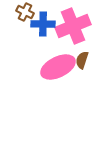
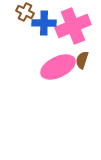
blue cross: moved 1 px right, 1 px up
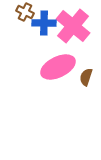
pink cross: rotated 28 degrees counterclockwise
brown semicircle: moved 4 px right, 17 px down
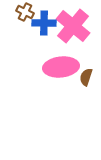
pink ellipse: moved 3 px right; rotated 20 degrees clockwise
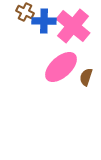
blue cross: moved 2 px up
pink ellipse: rotated 36 degrees counterclockwise
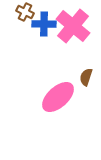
blue cross: moved 3 px down
pink ellipse: moved 3 px left, 30 px down
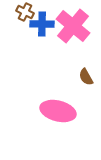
blue cross: moved 2 px left
brown semicircle: rotated 48 degrees counterclockwise
pink ellipse: moved 14 px down; rotated 56 degrees clockwise
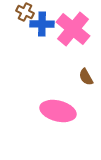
pink cross: moved 3 px down
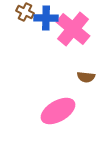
blue cross: moved 4 px right, 6 px up
brown semicircle: rotated 54 degrees counterclockwise
pink ellipse: rotated 44 degrees counterclockwise
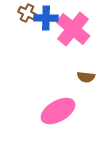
brown cross: moved 2 px right, 1 px down
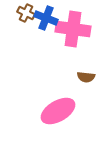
brown cross: moved 1 px left
blue cross: rotated 20 degrees clockwise
pink cross: rotated 32 degrees counterclockwise
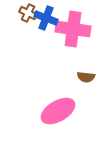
brown cross: moved 2 px right
